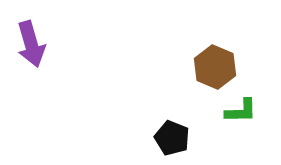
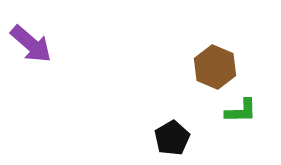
purple arrow: rotated 33 degrees counterclockwise
black pentagon: rotated 20 degrees clockwise
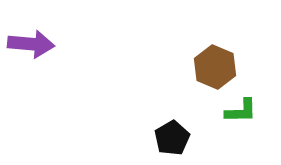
purple arrow: rotated 36 degrees counterclockwise
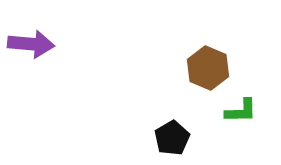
brown hexagon: moved 7 px left, 1 px down
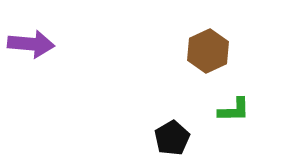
brown hexagon: moved 17 px up; rotated 12 degrees clockwise
green L-shape: moved 7 px left, 1 px up
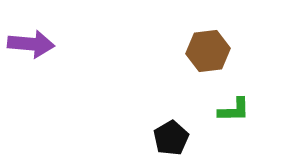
brown hexagon: rotated 18 degrees clockwise
black pentagon: moved 1 px left
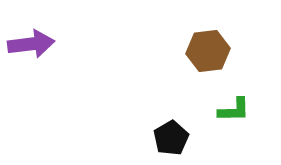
purple arrow: rotated 12 degrees counterclockwise
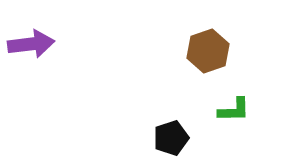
brown hexagon: rotated 12 degrees counterclockwise
black pentagon: rotated 12 degrees clockwise
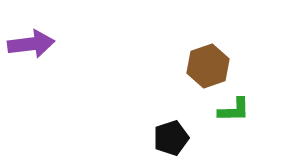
brown hexagon: moved 15 px down
